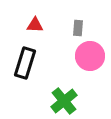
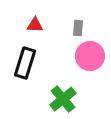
green cross: moved 1 px left, 2 px up
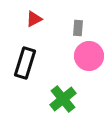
red triangle: moved 1 px left, 6 px up; rotated 30 degrees counterclockwise
pink circle: moved 1 px left
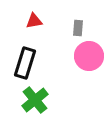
red triangle: moved 2 px down; rotated 18 degrees clockwise
green cross: moved 28 px left, 1 px down
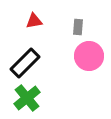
gray rectangle: moved 1 px up
black rectangle: rotated 28 degrees clockwise
green cross: moved 8 px left, 2 px up
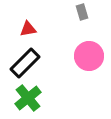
red triangle: moved 6 px left, 8 px down
gray rectangle: moved 4 px right, 15 px up; rotated 21 degrees counterclockwise
green cross: moved 1 px right
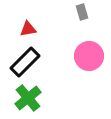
black rectangle: moved 1 px up
